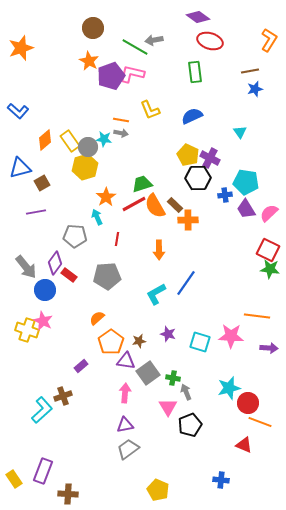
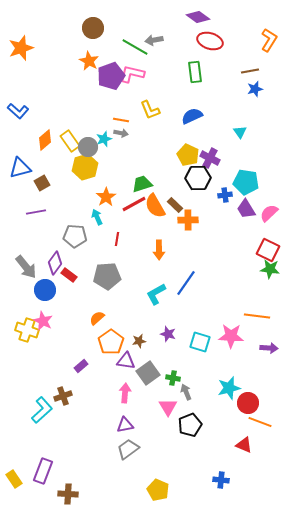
cyan star at (104, 139): rotated 28 degrees counterclockwise
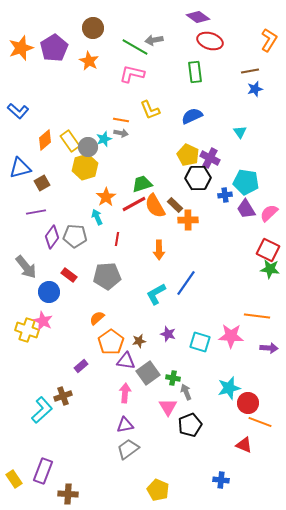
purple pentagon at (111, 76): moved 57 px left, 28 px up; rotated 12 degrees counterclockwise
purple diamond at (55, 263): moved 3 px left, 26 px up
blue circle at (45, 290): moved 4 px right, 2 px down
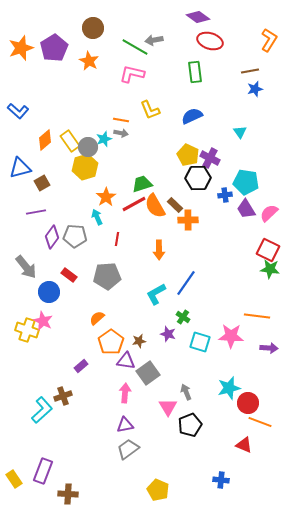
green cross at (173, 378): moved 10 px right, 61 px up; rotated 24 degrees clockwise
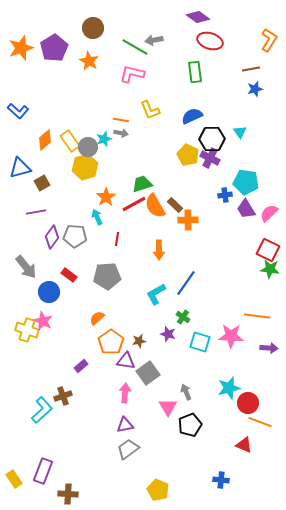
brown line at (250, 71): moved 1 px right, 2 px up
black hexagon at (198, 178): moved 14 px right, 39 px up
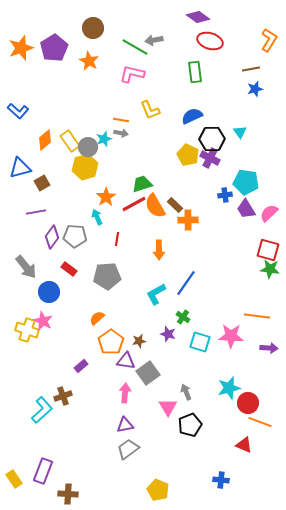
red square at (268, 250): rotated 10 degrees counterclockwise
red rectangle at (69, 275): moved 6 px up
